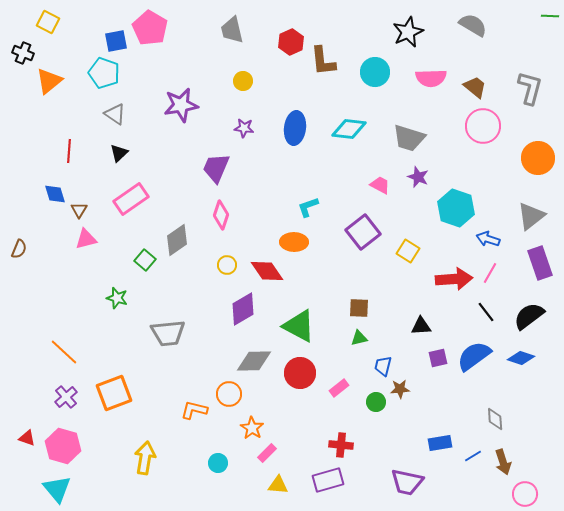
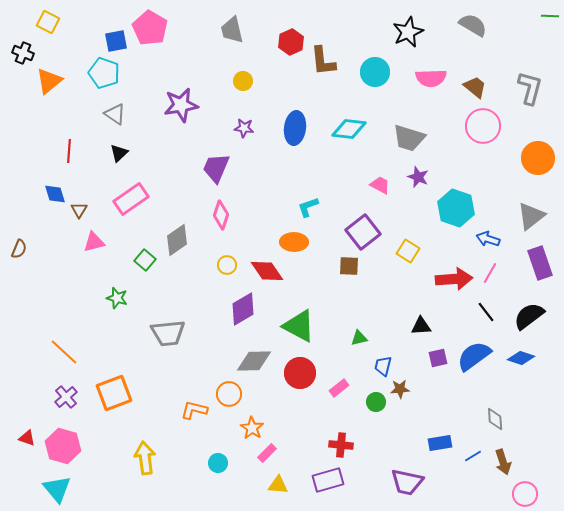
pink triangle at (86, 239): moved 8 px right, 3 px down
brown square at (359, 308): moved 10 px left, 42 px up
yellow arrow at (145, 458): rotated 16 degrees counterclockwise
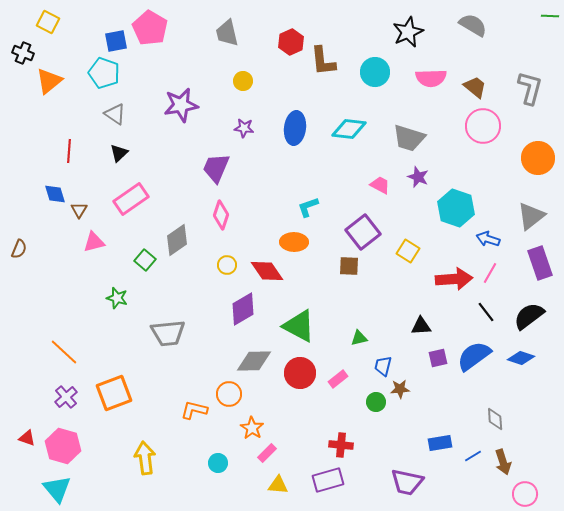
gray trapezoid at (232, 30): moved 5 px left, 3 px down
pink rectangle at (339, 388): moved 1 px left, 9 px up
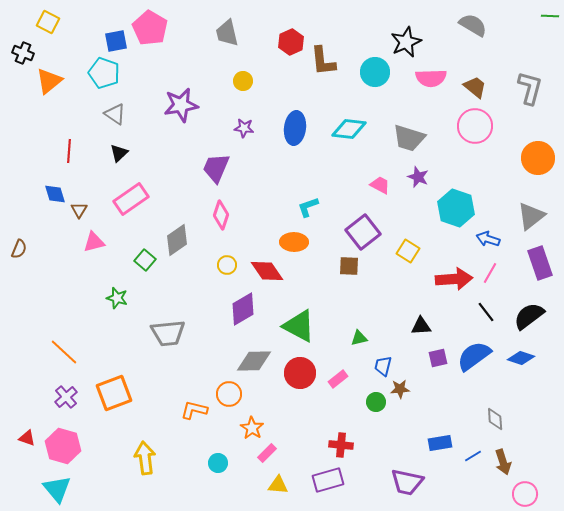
black star at (408, 32): moved 2 px left, 10 px down
pink circle at (483, 126): moved 8 px left
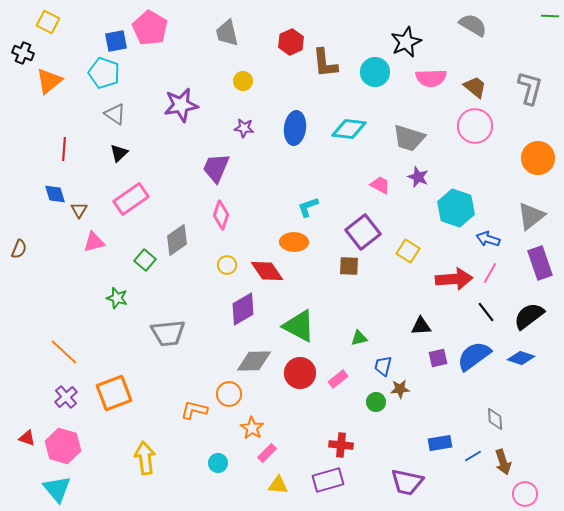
brown L-shape at (323, 61): moved 2 px right, 2 px down
red line at (69, 151): moved 5 px left, 2 px up
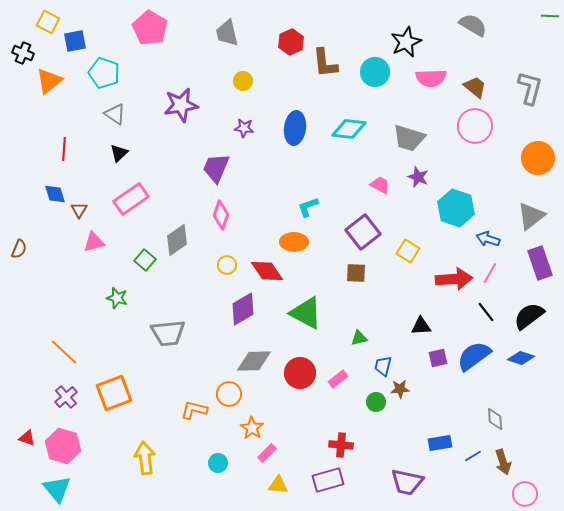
blue square at (116, 41): moved 41 px left
brown square at (349, 266): moved 7 px right, 7 px down
green triangle at (299, 326): moved 7 px right, 13 px up
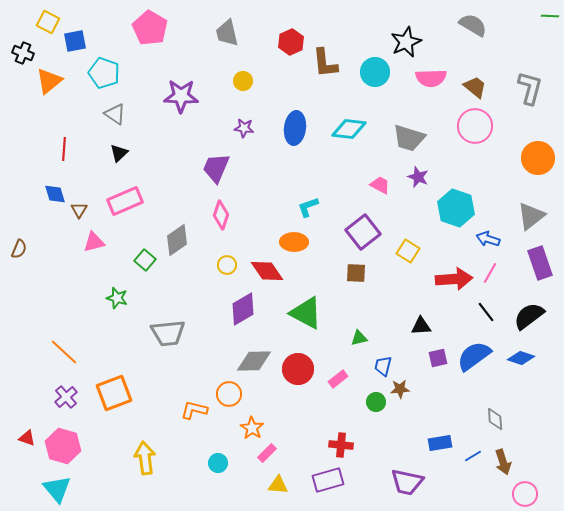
purple star at (181, 105): moved 9 px up; rotated 12 degrees clockwise
pink rectangle at (131, 199): moved 6 px left, 2 px down; rotated 12 degrees clockwise
red circle at (300, 373): moved 2 px left, 4 px up
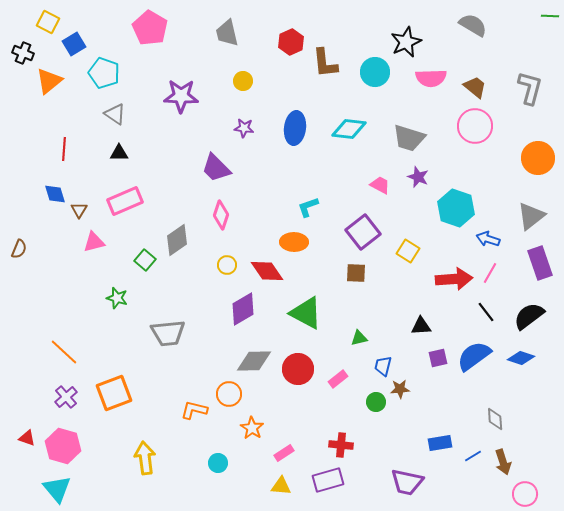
blue square at (75, 41): moved 1 px left, 3 px down; rotated 20 degrees counterclockwise
black triangle at (119, 153): rotated 42 degrees clockwise
purple trapezoid at (216, 168): rotated 68 degrees counterclockwise
pink rectangle at (267, 453): moved 17 px right; rotated 12 degrees clockwise
yellow triangle at (278, 485): moved 3 px right, 1 px down
